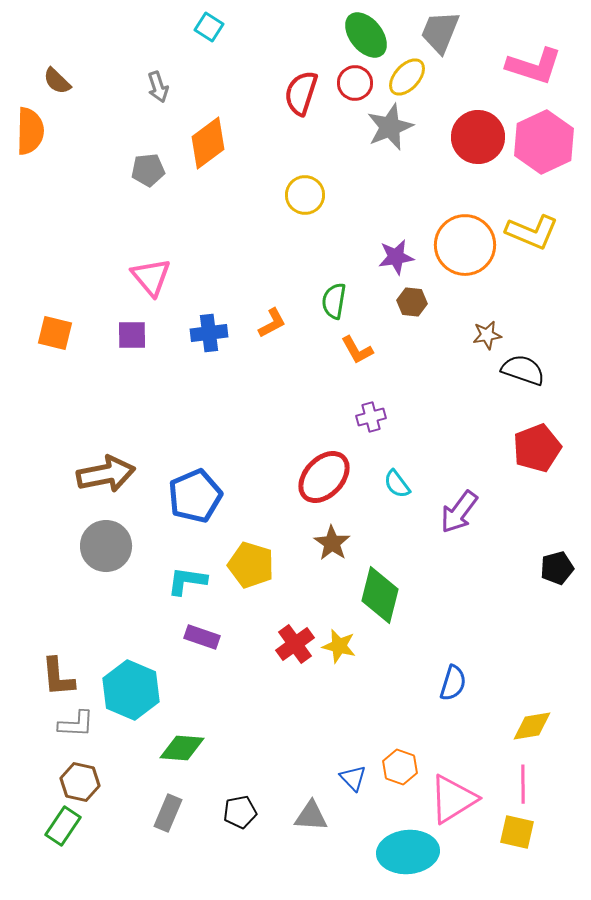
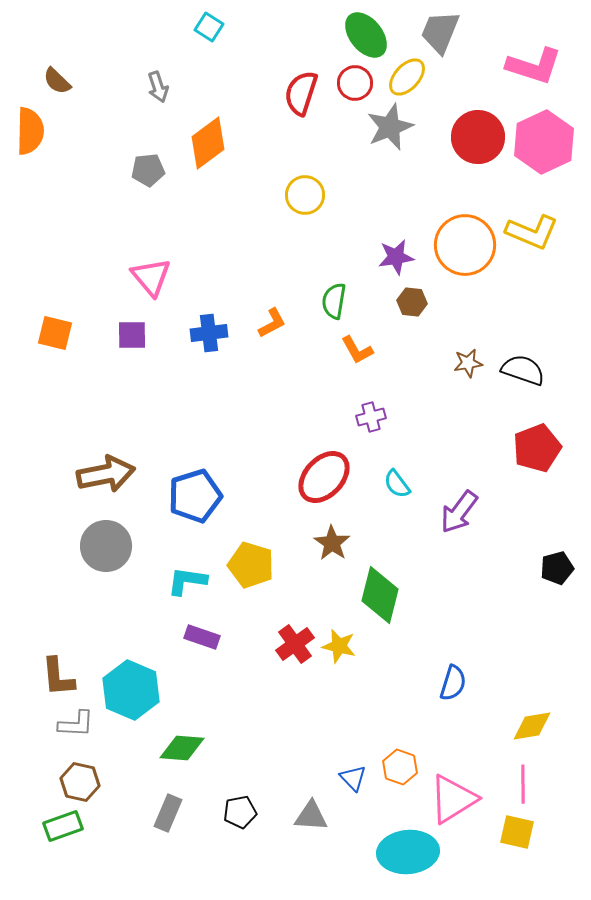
brown star at (487, 335): moved 19 px left, 28 px down
blue pentagon at (195, 496): rotated 6 degrees clockwise
green rectangle at (63, 826): rotated 36 degrees clockwise
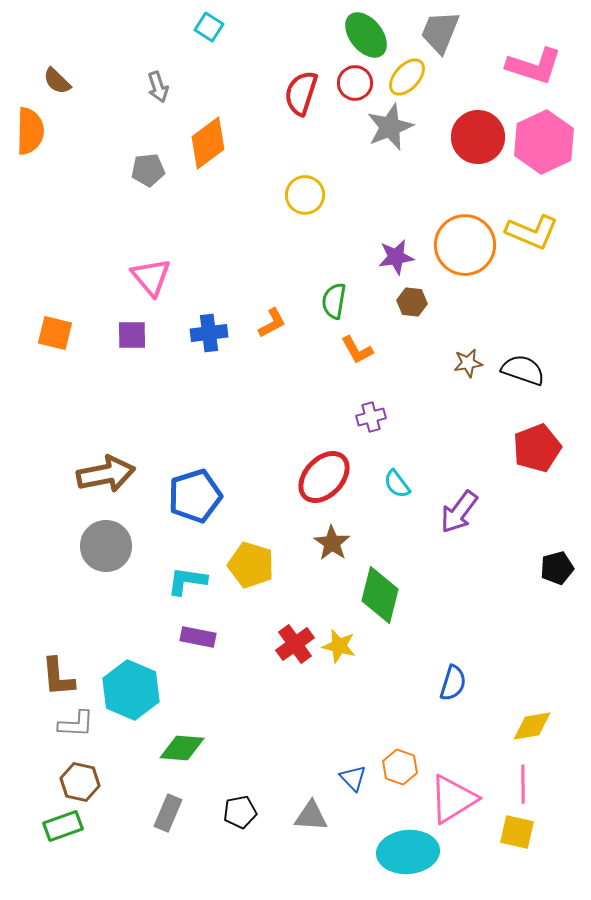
purple rectangle at (202, 637): moved 4 px left; rotated 8 degrees counterclockwise
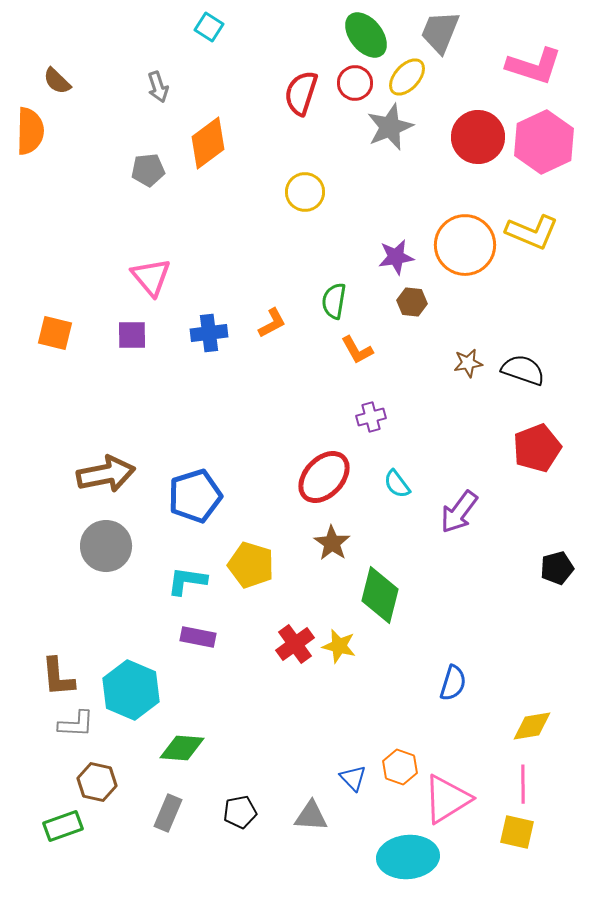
yellow circle at (305, 195): moved 3 px up
brown hexagon at (80, 782): moved 17 px right
pink triangle at (453, 799): moved 6 px left
cyan ellipse at (408, 852): moved 5 px down
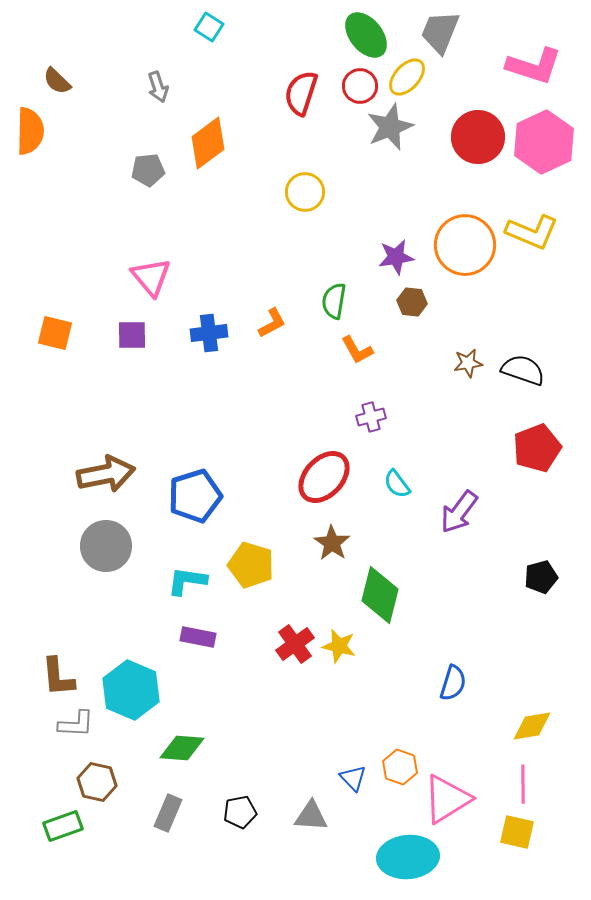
red circle at (355, 83): moved 5 px right, 3 px down
black pentagon at (557, 568): moved 16 px left, 9 px down
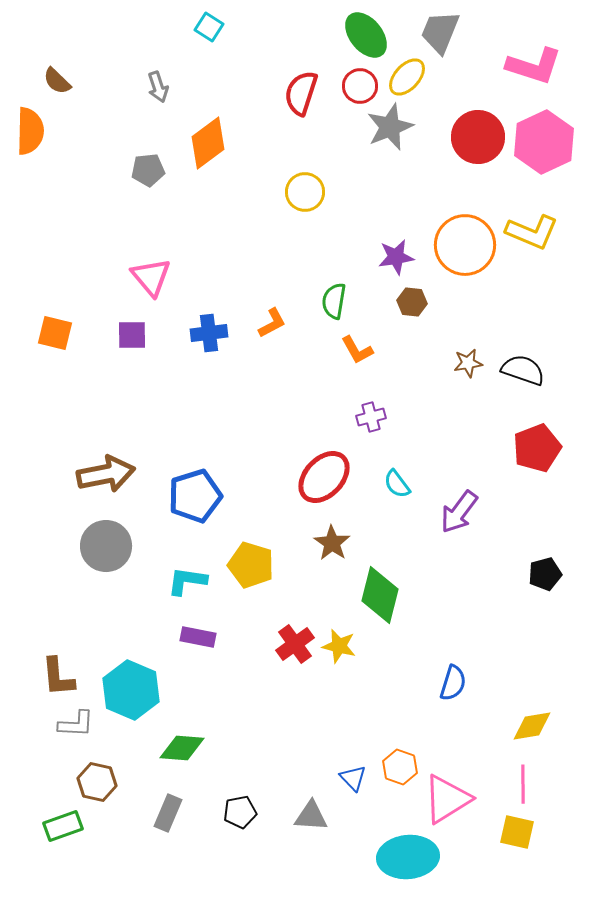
black pentagon at (541, 577): moved 4 px right, 3 px up
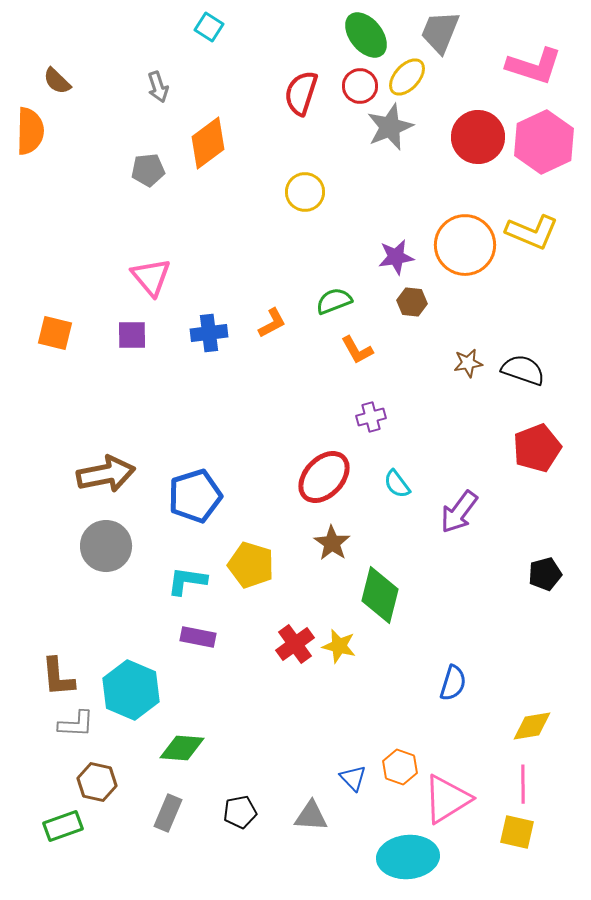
green semicircle at (334, 301): rotated 60 degrees clockwise
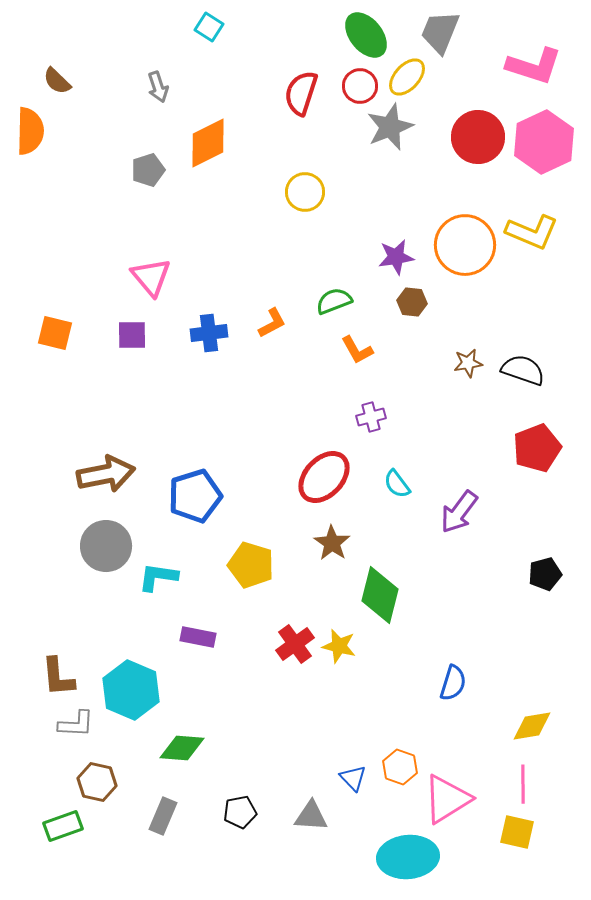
orange diamond at (208, 143): rotated 10 degrees clockwise
gray pentagon at (148, 170): rotated 12 degrees counterclockwise
cyan L-shape at (187, 581): moved 29 px left, 4 px up
gray rectangle at (168, 813): moved 5 px left, 3 px down
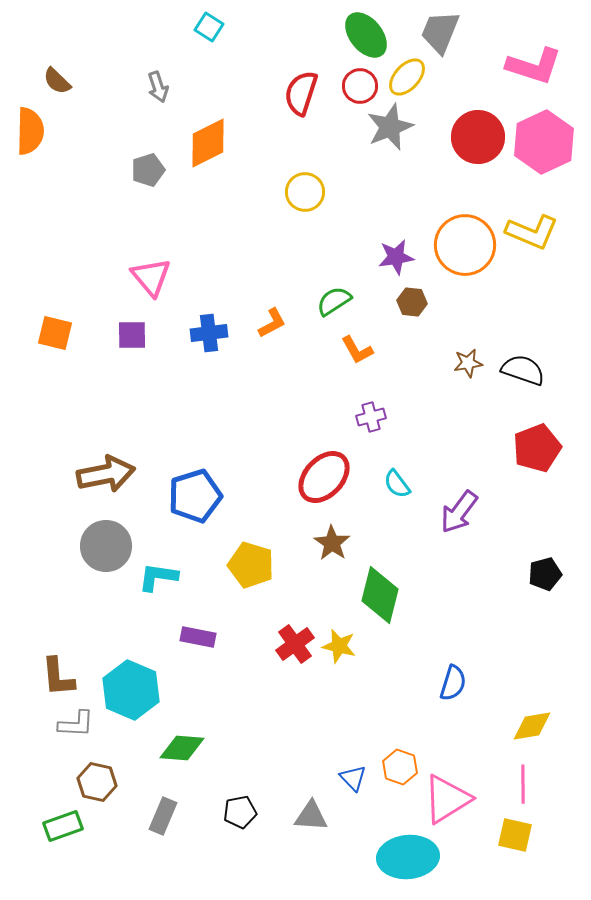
green semicircle at (334, 301): rotated 12 degrees counterclockwise
yellow square at (517, 832): moved 2 px left, 3 px down
